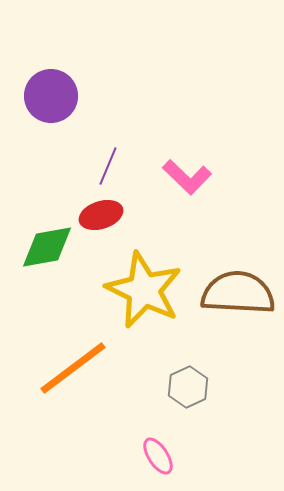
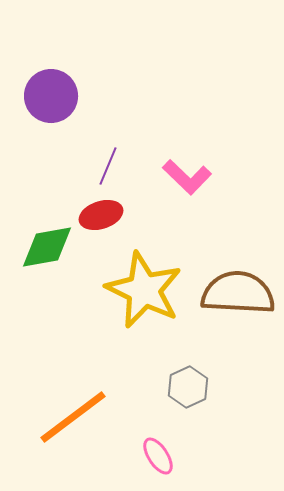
orange line: moved 49 px down
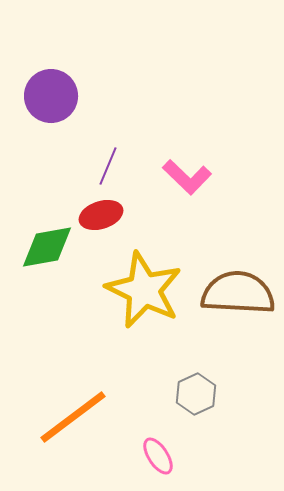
gray hexagon: moved 8 px right, 7 px down
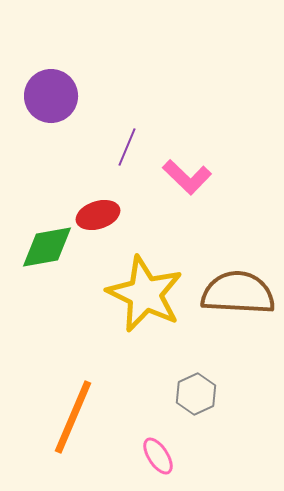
purple line: moved 19 px right, 19 px up
red ellipse: moved 3 px left
yellow star: moved 1 px right, 4 px down
orange line: rotated 30 degrees counterclockwise
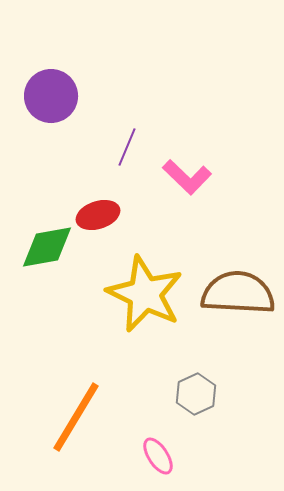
orange line: moved 3 px right; rotated 8 degrees clockwise
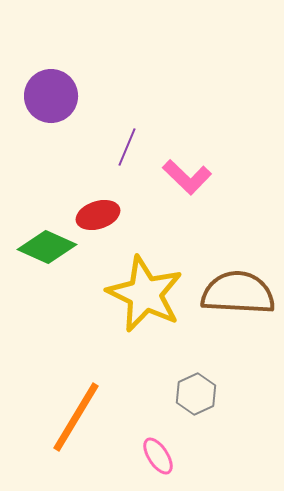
green diamond: rotated 34 degrees clockwise
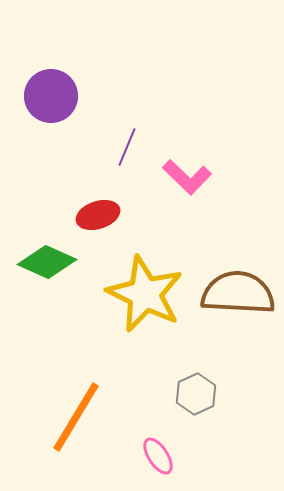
green diamond: moved 15 px down
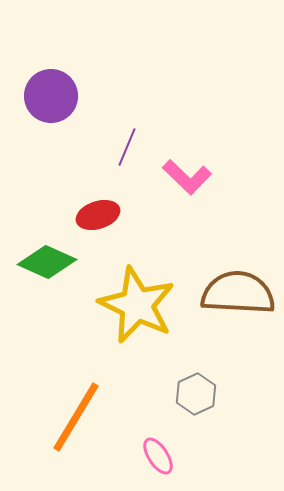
yellow star: moved 8 px left, 11 px down
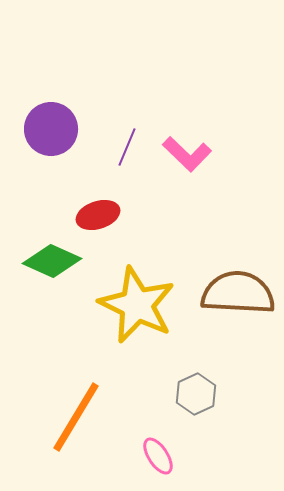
purple circle: moved 33 px down
pink L-shape: moved 23 px up
green diamond: moved 5 px right, 1 px up
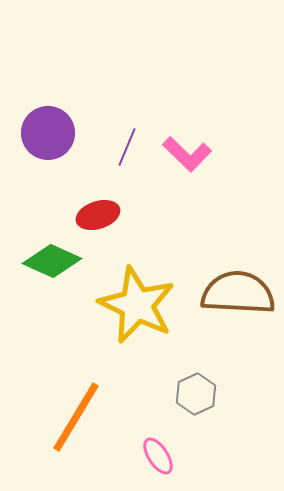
purple circle: moved 3 px left, 4 px down
